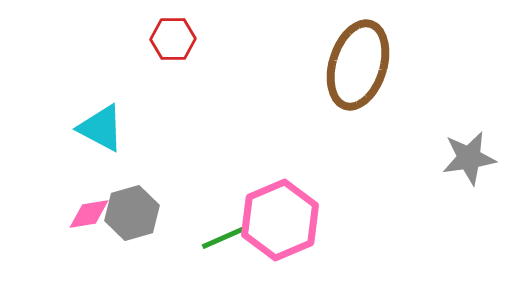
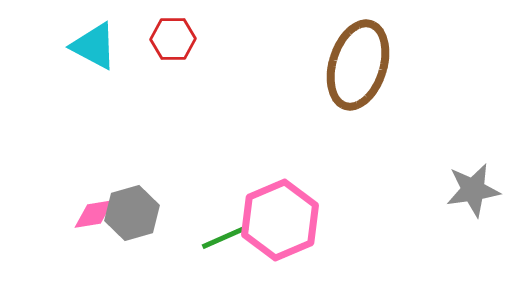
cyan triangle: moved 7 px left, 82 px up
gray star: moved 4 px right, 32 px down
pink diamond: moved 5 px right
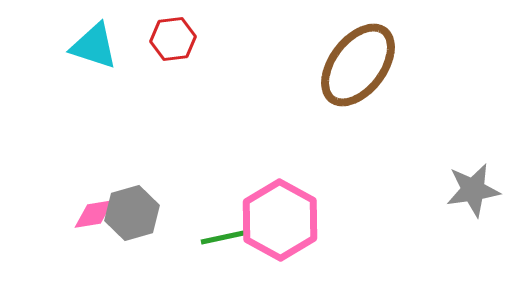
red hexagon: rotated 6 degrees counterclockwise
cyan triangle: rotated 10 degrees counterclockwise
brown ellipse: rotated 20 degrees clockwise
pink hexagon: rotated 8 degrees counterclockwise
green line: rotated 12 degrees clockwise
